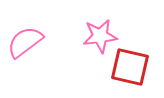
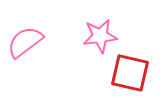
red square: moved 6 px down
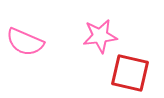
pink semicircle: rotated 120 degrees counterclockwise
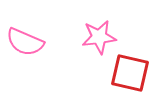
pink star: moved 1 px left, 1 px down
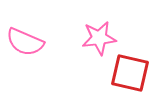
pink star: moved 1 px down
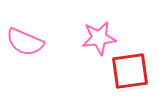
red square: moved 2 px up; rotated 21 degrees counterclockwise
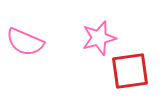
pink star: rotated 8 degrees counterclockwise
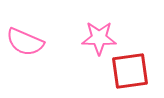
pink star: rotated 16 degrees clockwise
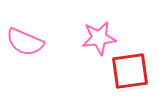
pink star: rotated 8 degrees counterclockwise
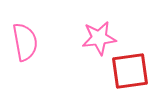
pink semicircle: rotated 123 degrees counterclockwise
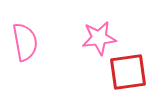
red square: moved 2 px left, 1 px down
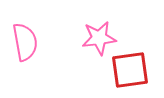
red square: moved 2 px right, 2 px up
